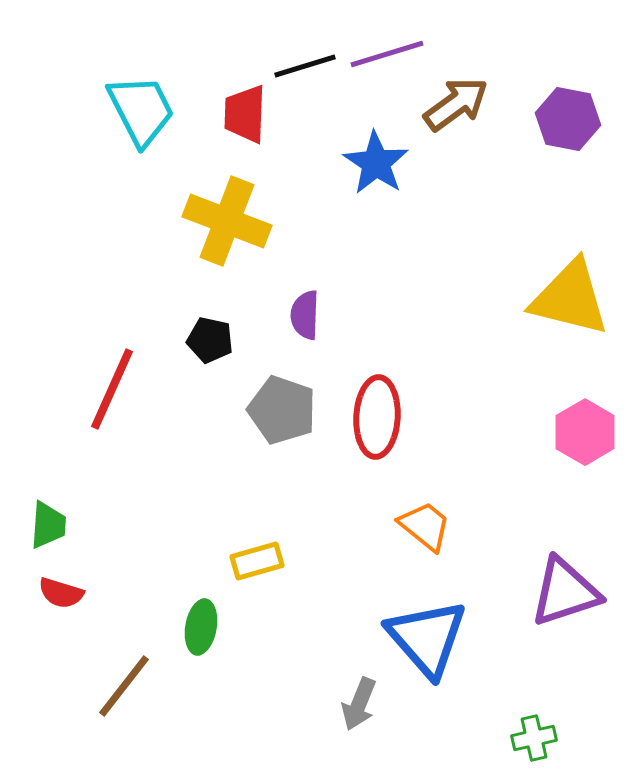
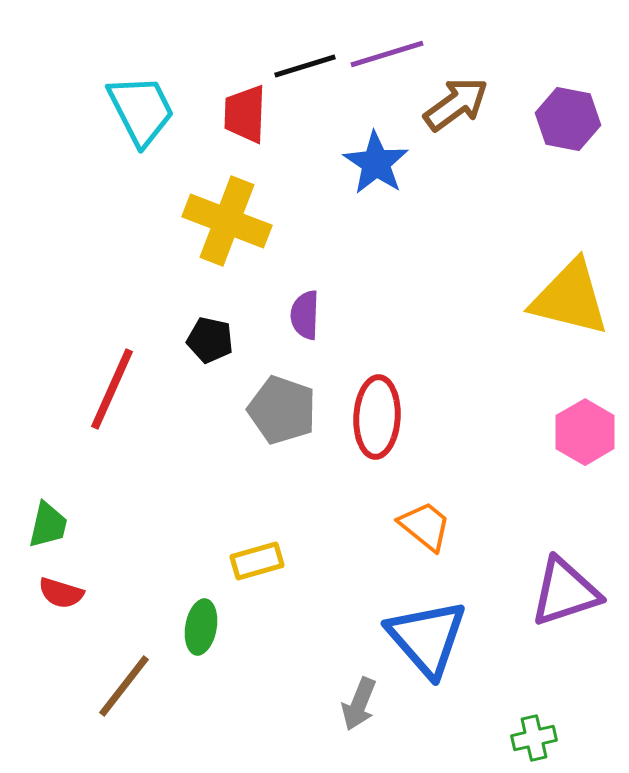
green trapezoid: rotated 9 degrees clockwise
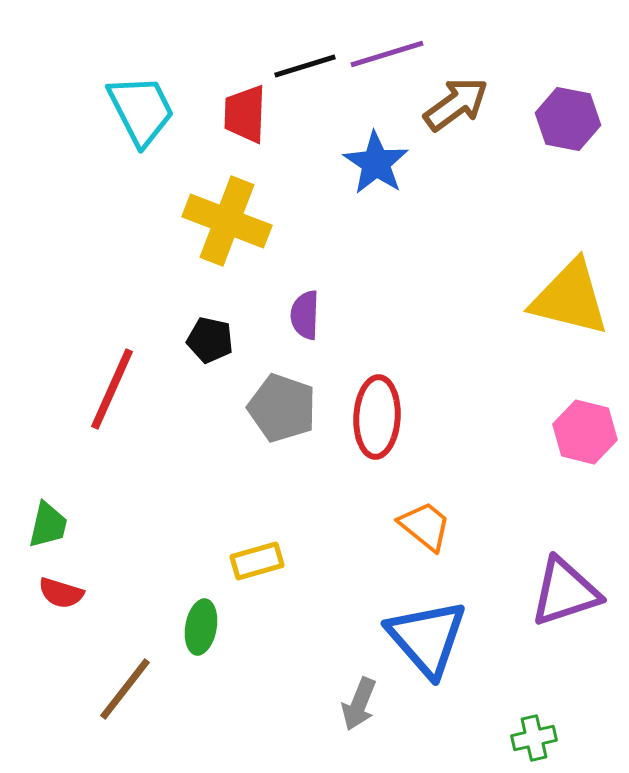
gray pentagon: moved 2 px up
pink hexagon: rotated 16 degrees counterclockwise
brown line: moved 1 px right, 3 px down
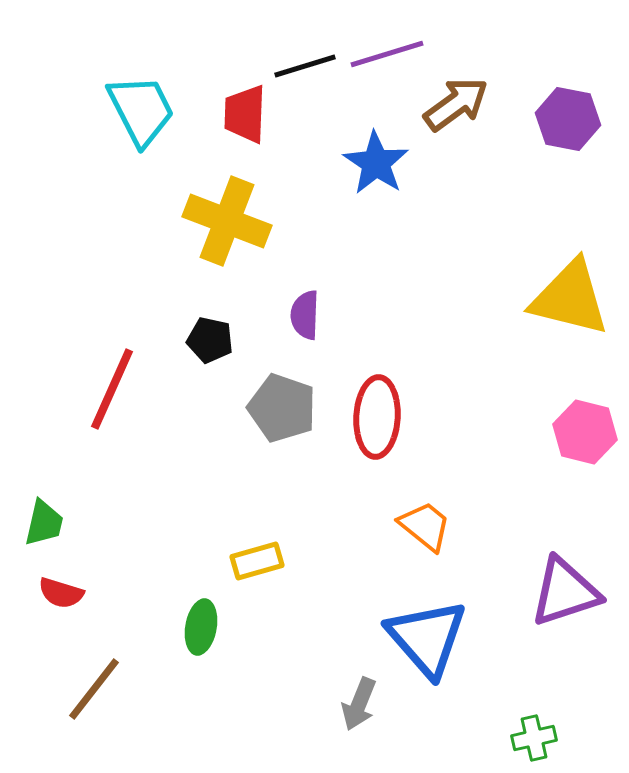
green trapezoid: moved 4 px left, 2 px up
brown line: moved 31 px left
